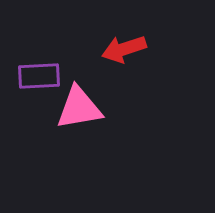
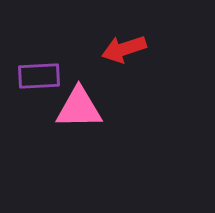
pink triangle: rotated 9 degrees clockwise
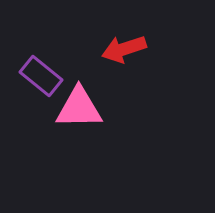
purple rectangle: moved 2 px right; rotated 42 degrees clockwise
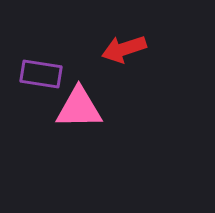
purple rectangle: moved 2 px up; rotated 30 degrees counterclockwise
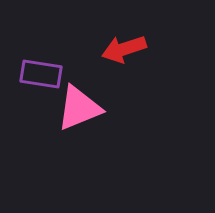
pink triangle: rotated 21 degrees counterclockwise
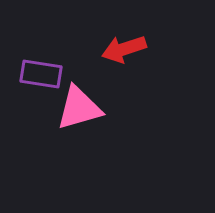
pink triangle: rotated 6 degrees clockwise
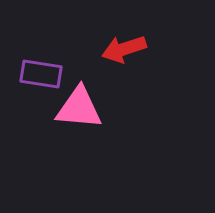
pink triangle: rotated 21 degrees clockwise
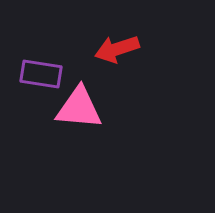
red arrow: moved 7 px left
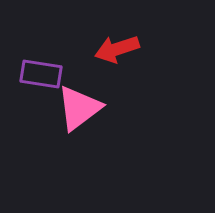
pink triangle: rotated 42 degrees counterclockwise
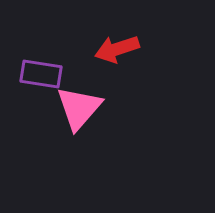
pink triangle: rotated 12 degrees counterclockwise
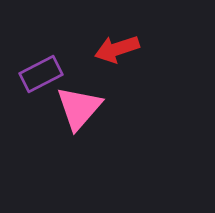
purple rectangle: rotated 36 degrees counterclockwise
